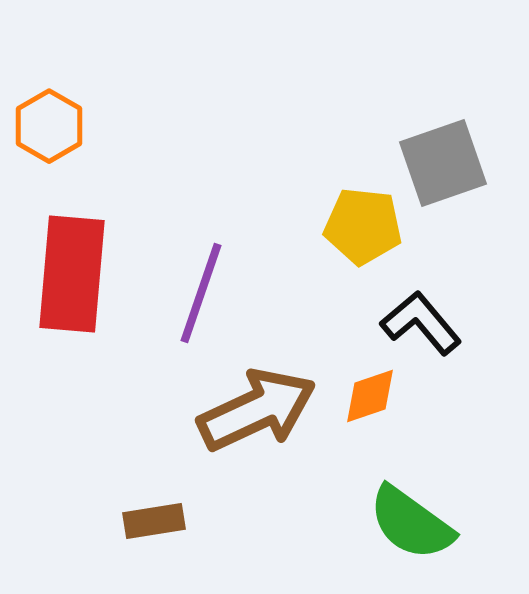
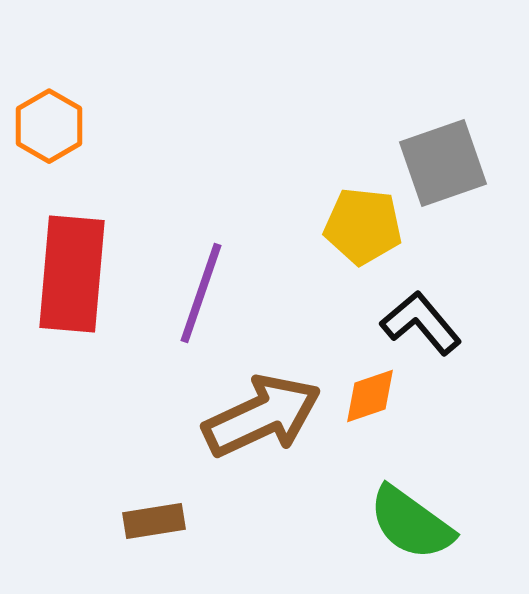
brown arrow: moved 5 px right, 6 px down
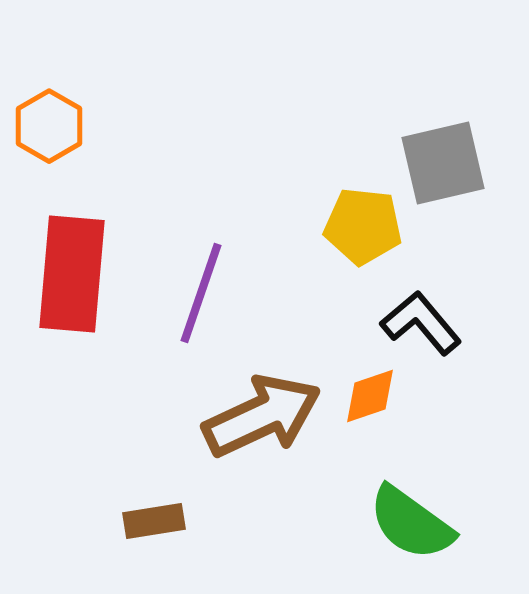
gray square: rotated 6 degrees clockwise
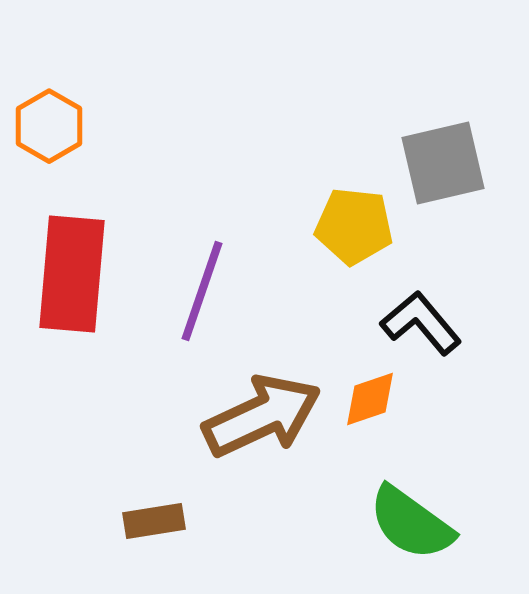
yellow pentagon: moved 9 px left
purple line: moved 1 px right, 2 px up
orange diamond: moved 3 px down
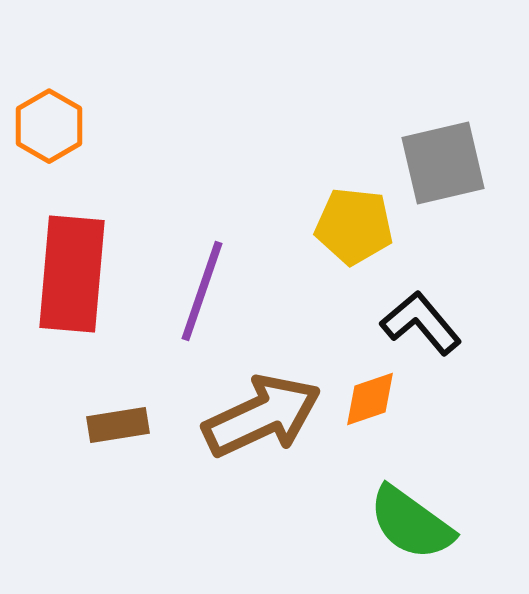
brown rectangle: moved 36 px left, 96 px up
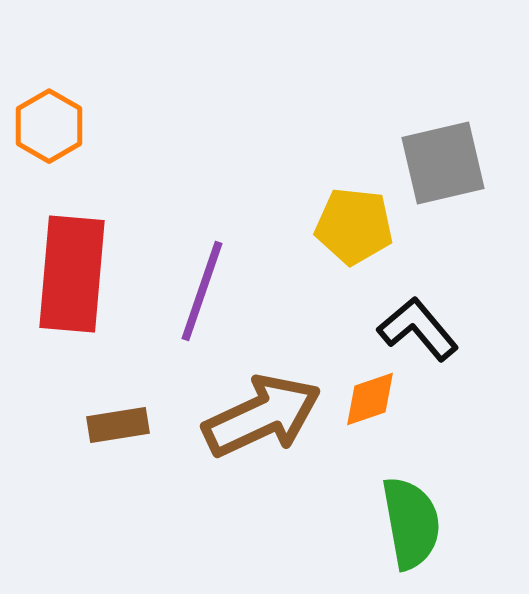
black L-shape: moved 3 px left, 6 px down
green semicircle: rotated 136 degrees counterclockwise
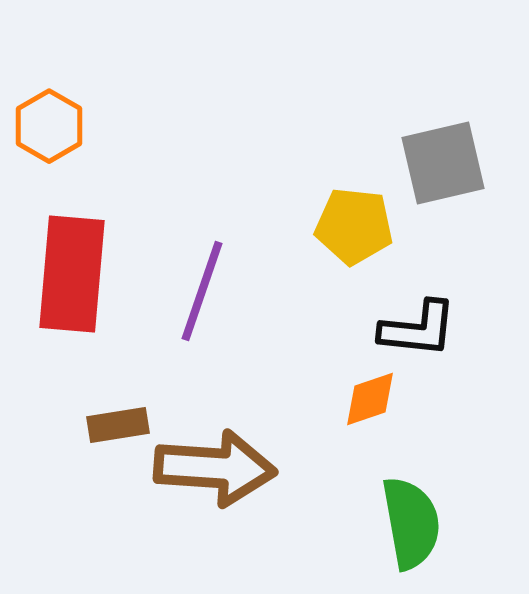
black L-shape: rotated 136 degrees clockwise
brown arrow: moved 47 px left, 52 px down; rotated 29 degrees clockwise
